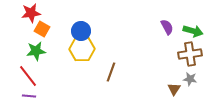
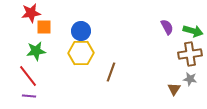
orange square: moved 2 px right, 2 px up; rotated 28 degrees counterclockwise
yellow hexagon: moved 1 px left, 4 px down
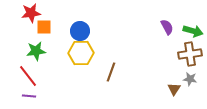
blue circle: moved 1 px left
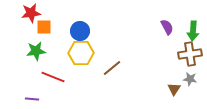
green arrow: rotated 78 degrees clockwise
brown line: moved 1 px right, 4 px up; rotated 30 degrees clockwise
red line: moved 25 px right, 1 px down; rotated 30 degrees counterclockwise
purple line: moved 3 px right, 3 px down
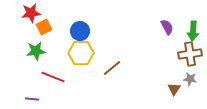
orange square: rotated 28 degrees counterclockwise
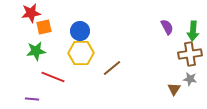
orange square: rotated 14 degrees clockwise
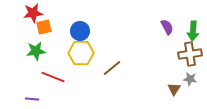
red star: moved 2 px right
